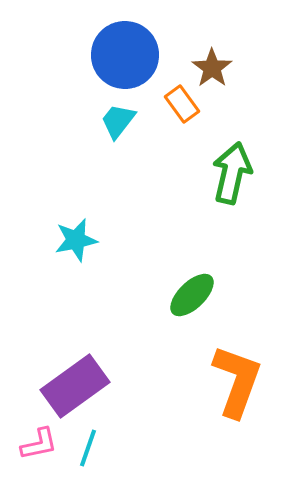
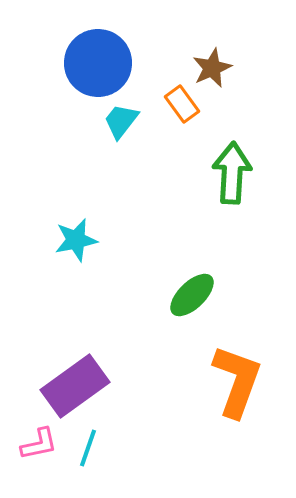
blue circle: moved 27 px left, 8 px down
brown star: rotated 12 degrees clockwise
cyan trapezoid: moved 3 px right
green arrow: rotated 10 degrees counterclockwise
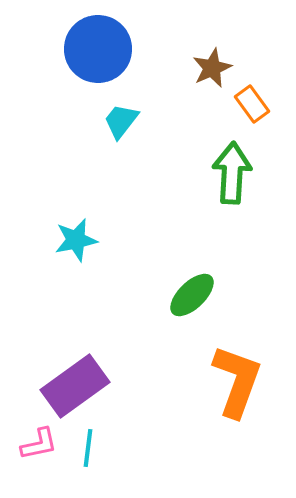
blue circle: moved 14 px up
orange rectangle: moved 70 px right
cyan line: rotated 12 degrees counterclockwise
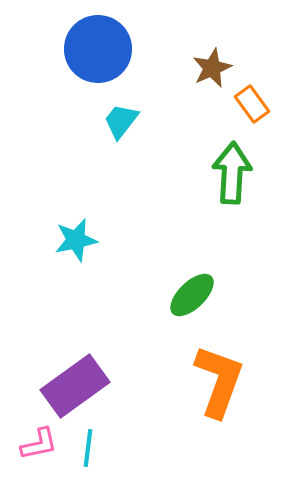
orange L-shape: moved 18 px left
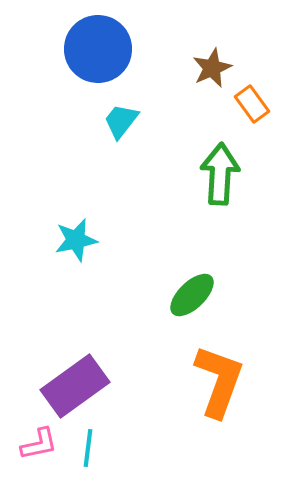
green arrow: moved 12 px left, 1 px down
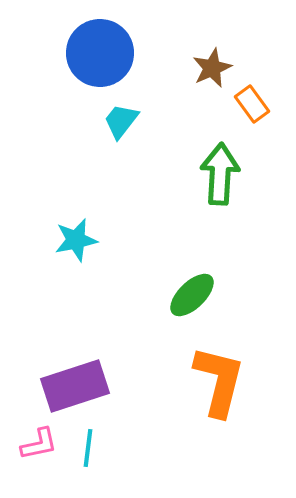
blue circle: moved 2 px right, 4 px down
orange L-shape: rotated 6 degrees counterclockwise
purple rectangle: rotated 18 degrees clockwise
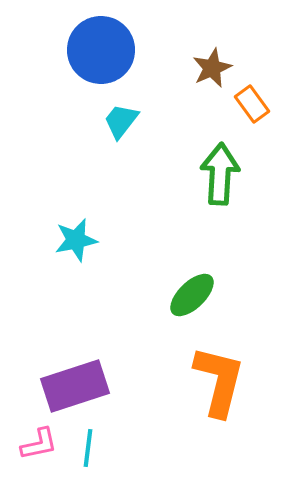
blue circle: moved 1 px right, 3 px up
